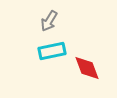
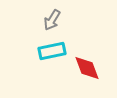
gray arrow: moved 3 px right, 1 px up
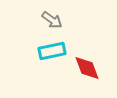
gray arrow: rotated 85 degrees counterclockwise
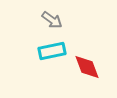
red diamond: moved 1 px up
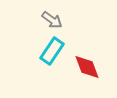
cyan rectangle: rotated 44 degrees counterclockwise
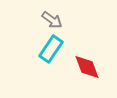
cyan rectangle: moved 1 px left, 2 px up
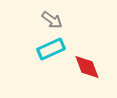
cyan rectangle: rotated 32 degrees clockwise
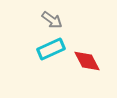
red diamond: moved 6 px up; rotated 8 degrees counterclockwise
